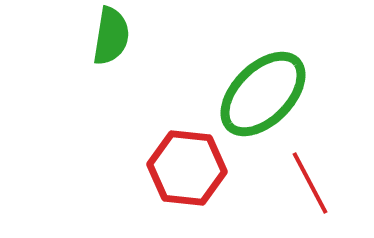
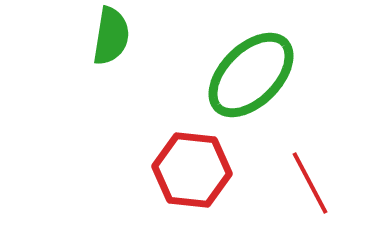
green ellipse: moved 12 px left, 19 px up
red hexagon: moved 5 px right, 2 px down
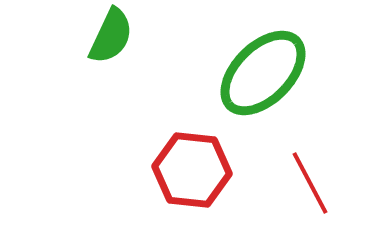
green semicircle: rotated 16 degrees clockwise
green ellipse: moved 12 px right, 2 px up
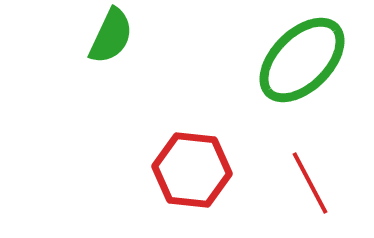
green ellipse: moved 39 px right, 13 px up
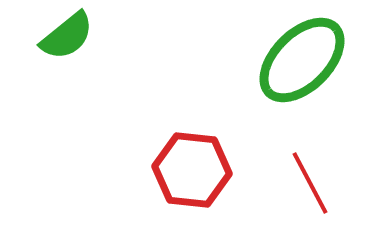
green semicircle: moved 44 px left; rotated 26 degrees clockwise
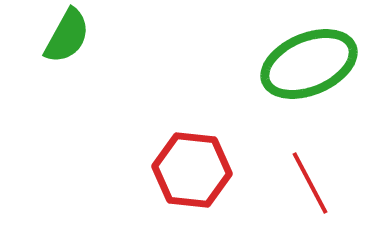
green semicircle: rotated 22 degrees counterclockwise
green ellipse: moved 7 px right, 4 px down; rotated 22 degrees clockwise
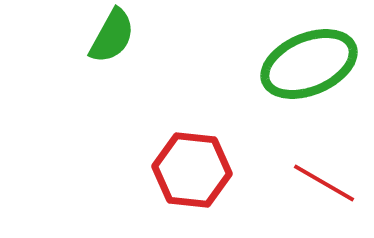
green semicircle: moved 45 px right
red line: moved 14 px right; rotated 32 degrees counterclockwise
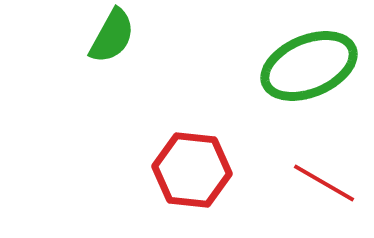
green ellipse: moved 2 px down
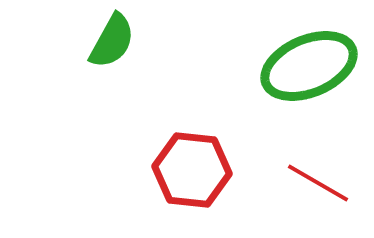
green semicircle: moved 5 px down
red line: moved 6 px left
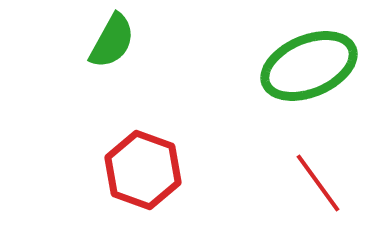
red hexagon: moved 49 px left; rotated 14 degrees clockwise
red line: rotated 24 degrees clockwise
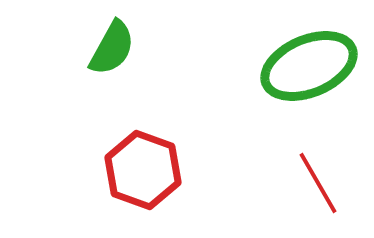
green semicircle: moved 7 px down
red line: rotated 6 degrees clockwise
